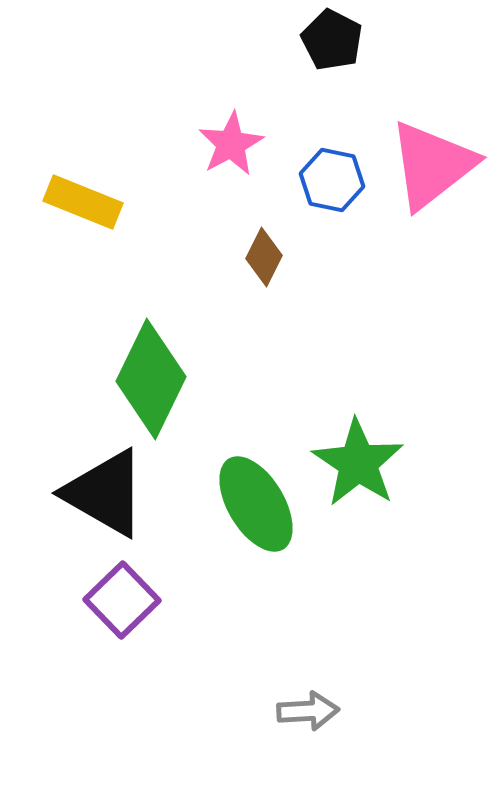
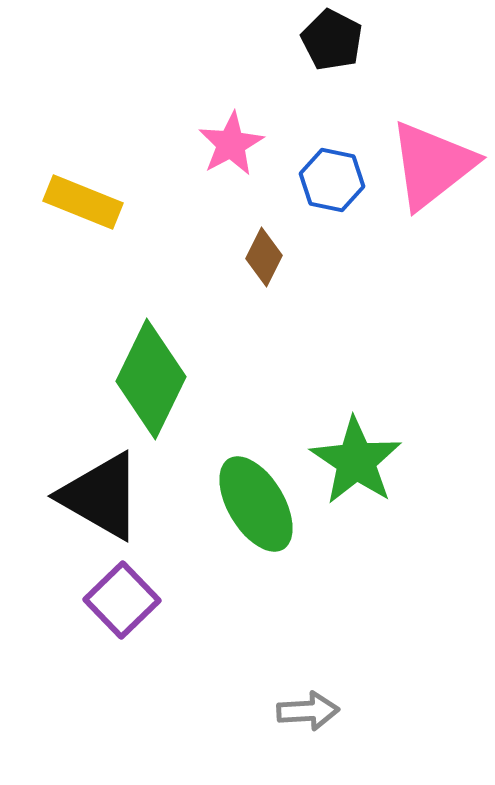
green star: moved 2 px left, 2 px up
black triangle: moved 4 px left, 3 px down
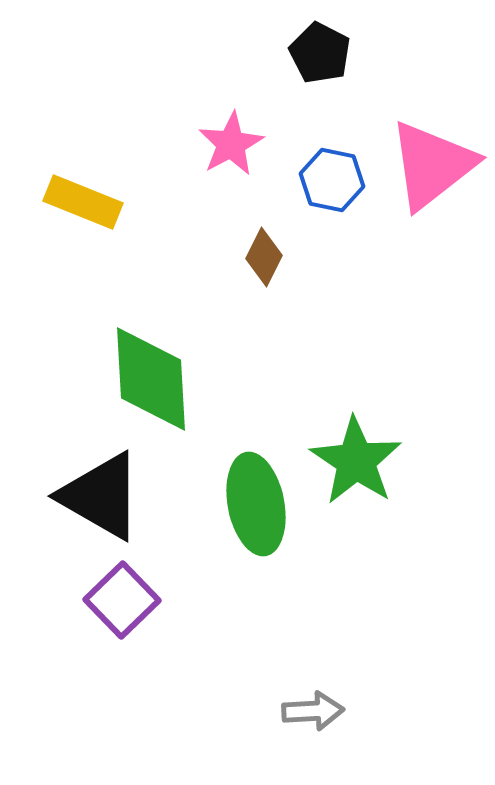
black pentagon: moved 12 px left, 13 px down
green diamond: rotated 29 degrees counterclockwise
green ellipse: rotated 20 degrees clockwise
gray arrow: moved 5 px right
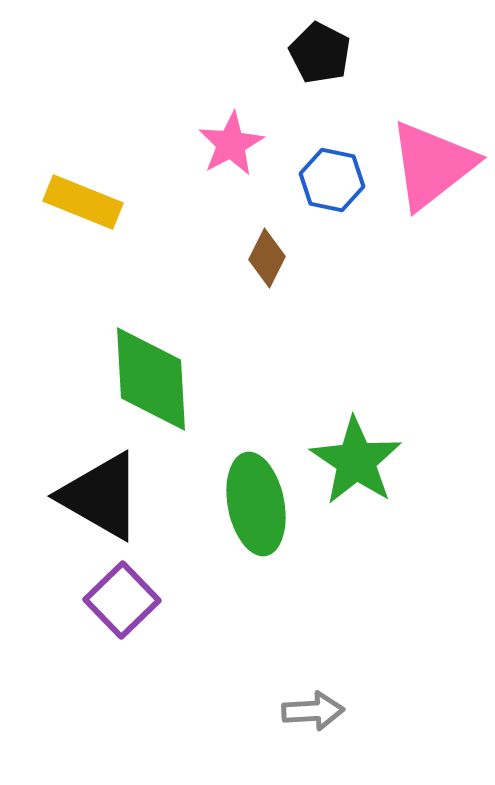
brown diamond: moved 3 px right, 1 px down
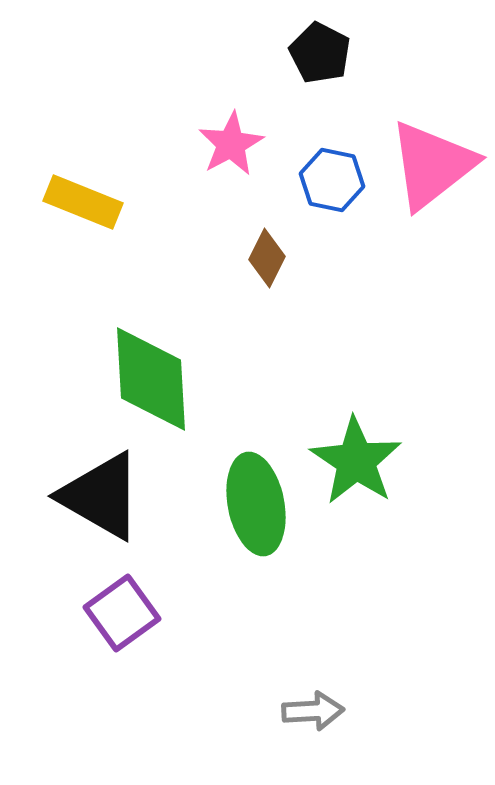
purple square: moved 13 px down; rotated 8 degrees clockwise
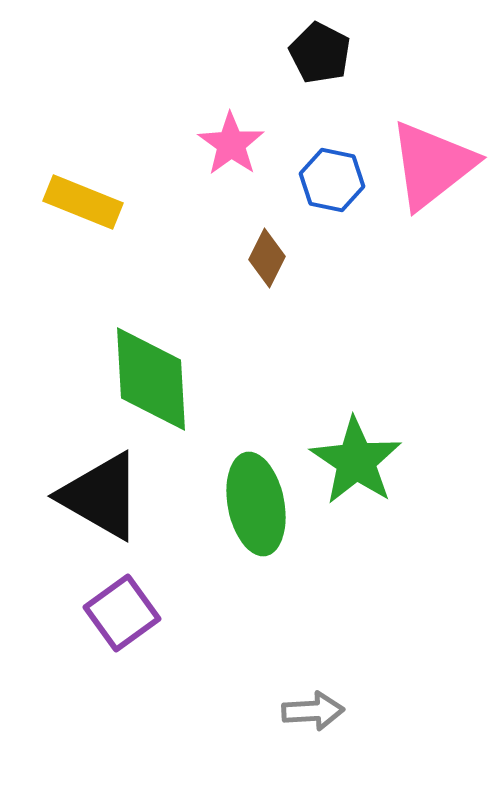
pink star: rotated 8 degrees counterclockwise
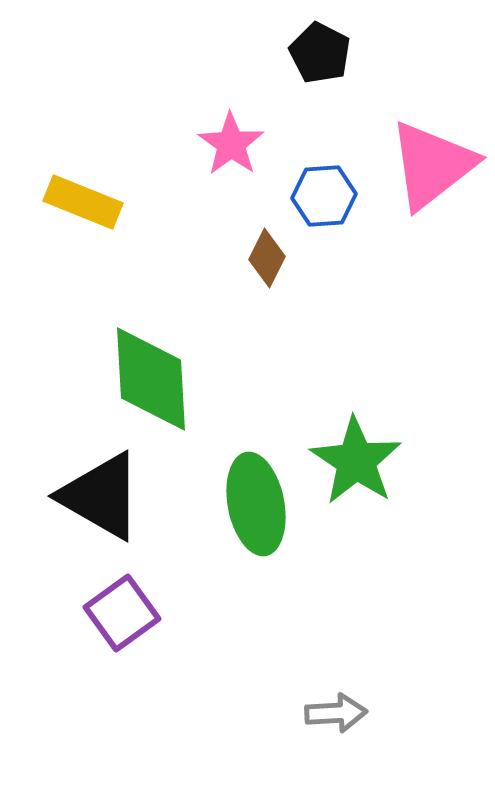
blue hexagon: moved 8 px left, 16 px down; rotated 16 degrees counterclockwise
gray arrow: moved 23 px right, 2 px down
